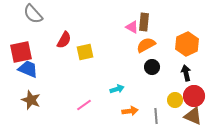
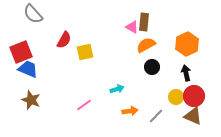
red square: rotated 10 degrees counterclockwise
yellow circle: moved 1 px right, 3 px up
gray line: rotated 49 degrees clockwise
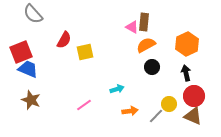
yellow circle: moved 7 px left, 7 px down
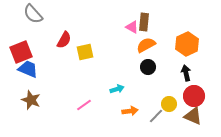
black circle: moved 4 px left
